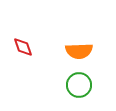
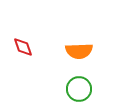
green circle: moved 4 px down
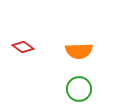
red diamond: rotated 35 degrees counterclockwise
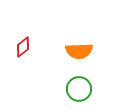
red diamond: rotated 75 degrees counterclockwise
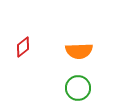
green circle: moved 1 px left, 1 px up
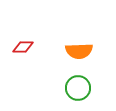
red diamond: rotated 40 degrees clockwise
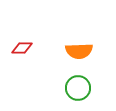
red diamond: moved 1 px left, 1 px down
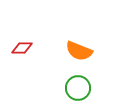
orange semicircle: rotated 24 degrees clockwise
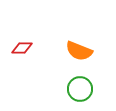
green circle: moved 2 px right, 1 px down
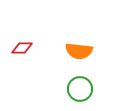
orange semicircle: rotated 16 degrees counterclockwise
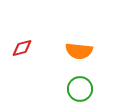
red diamond: rotated 15 degrees counterclockwise
